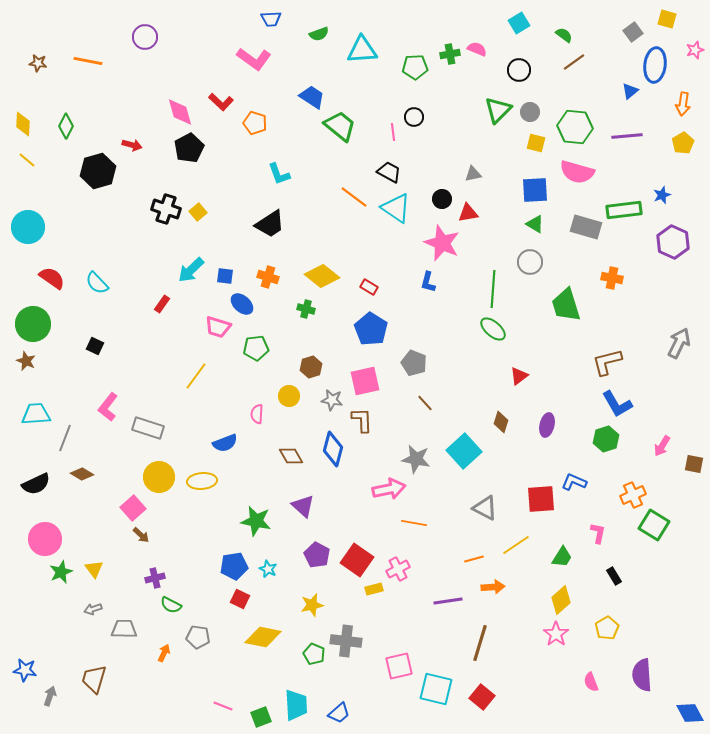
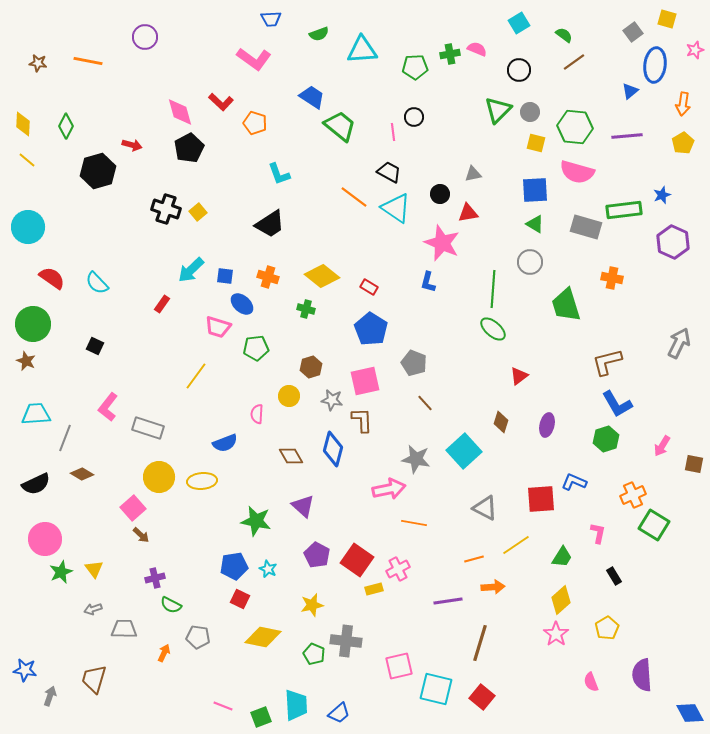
black circle at (442, 199): moved 2 px left, 5 px up
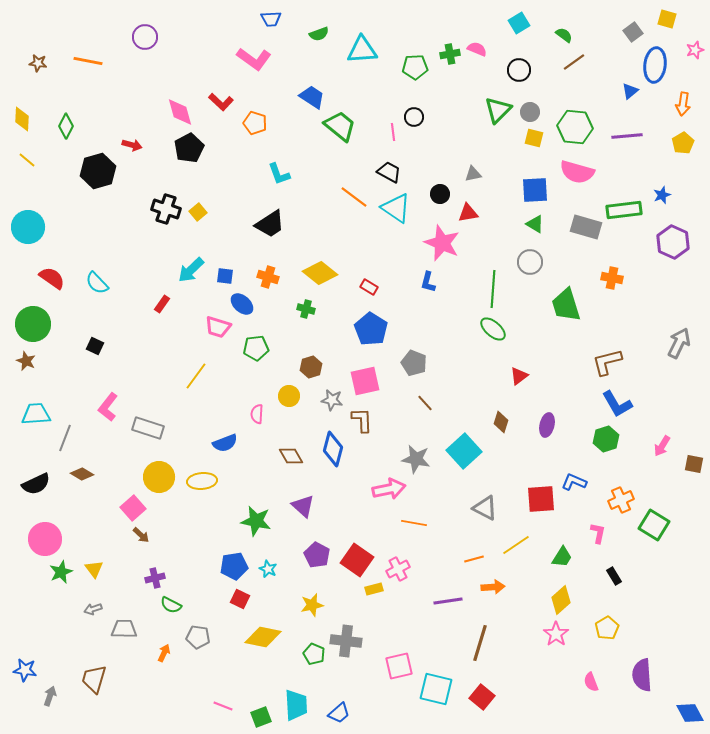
yellow diamond at (23, 124): moved 1 px left, 5 px up
yellow square at (536, 143): moved 2 px left, 5 px up
yellow diamond at (322, 276): moved 2 px left, 3 px up
orange cross at (633, 495): moved 12 px left, 5 px down
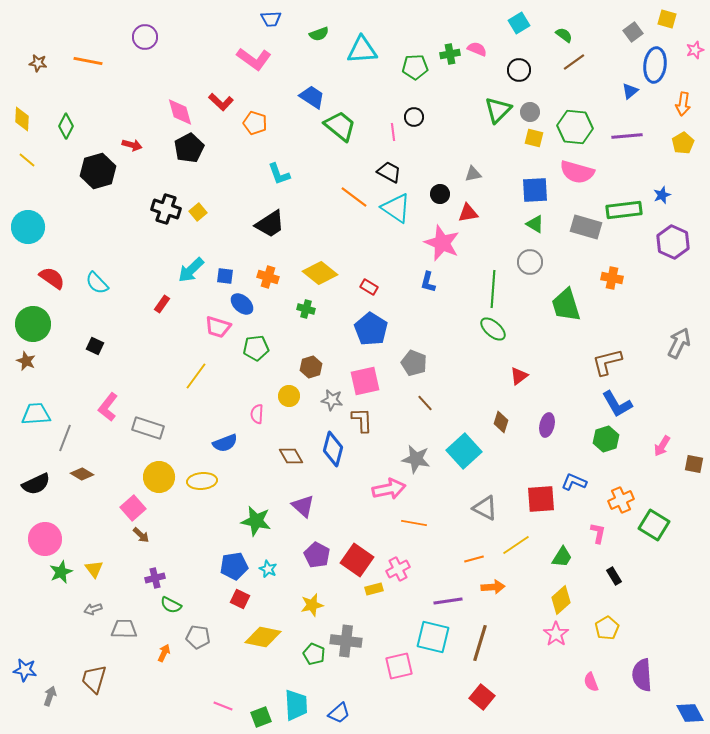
cyan square at (436, 689): moved 3 px left, 52 px up
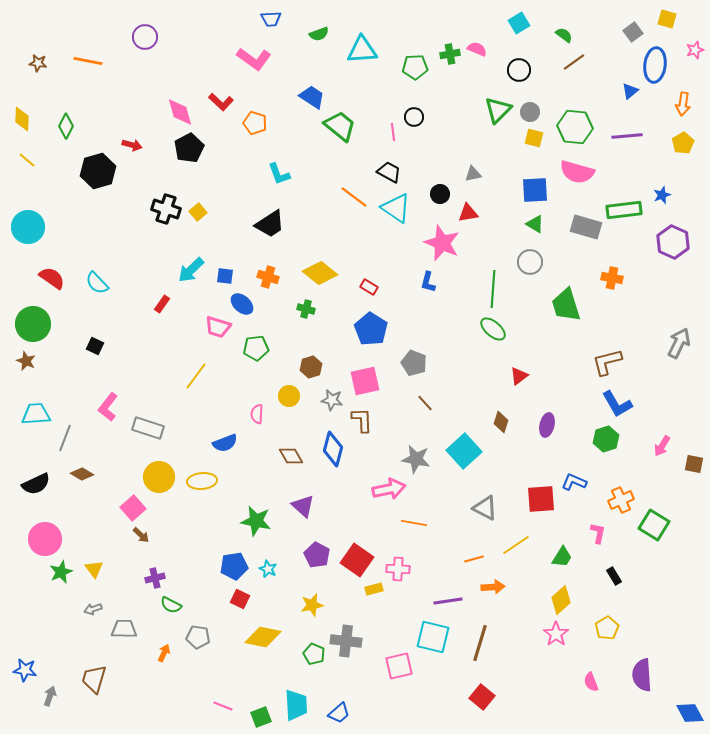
pink cross at (398, 569): rotated 30 degrees clockwise
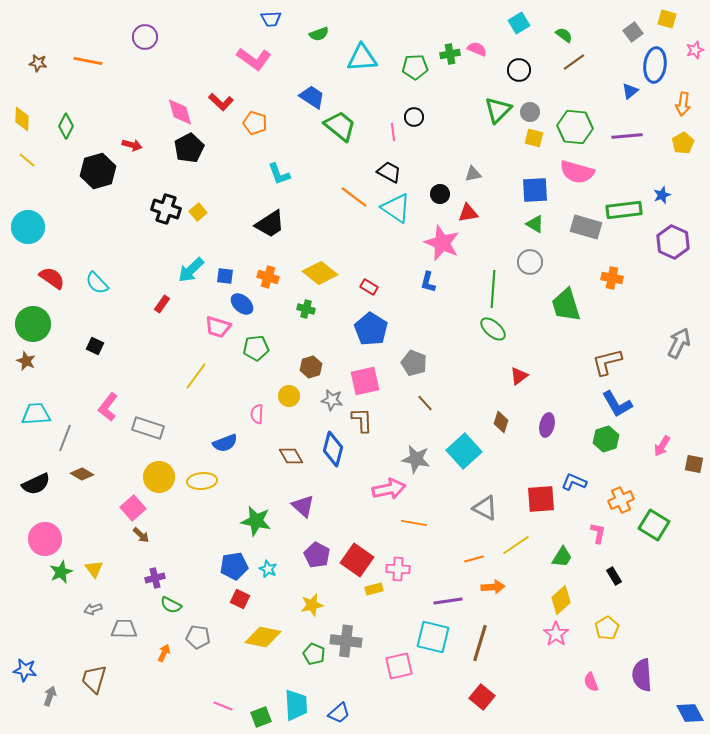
cyan triangle at (362, 50): moved 8 px down
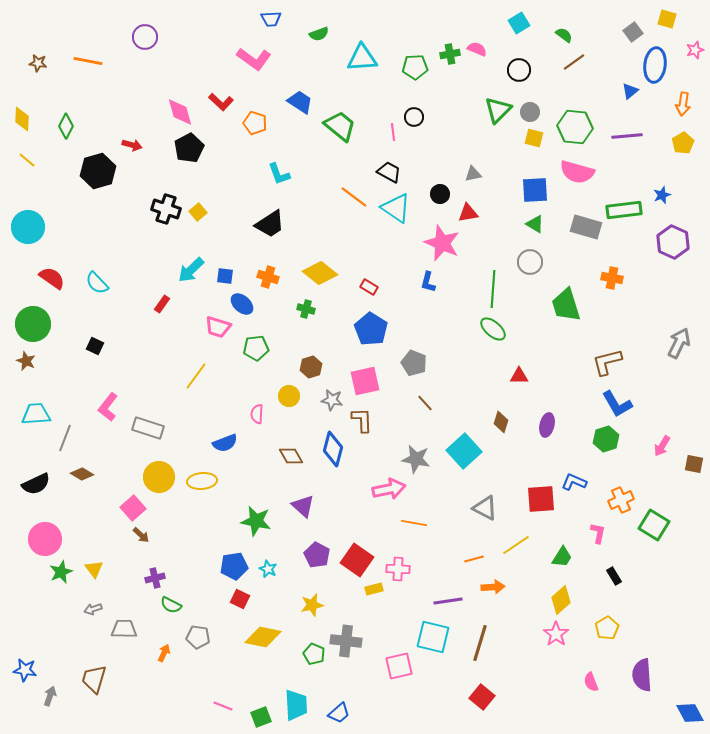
blue trapezoid at (312, 97): moved 12 px left, 5 px down
red triangle at (519, 376): rotated 36 degrees clockwise
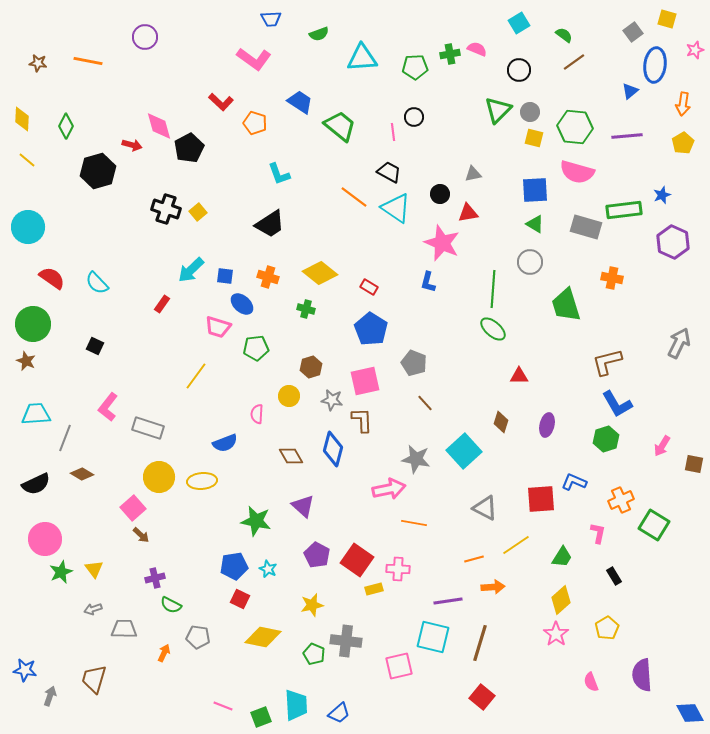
pink diamond at (180, 112): moved 21 px left, 14 px down
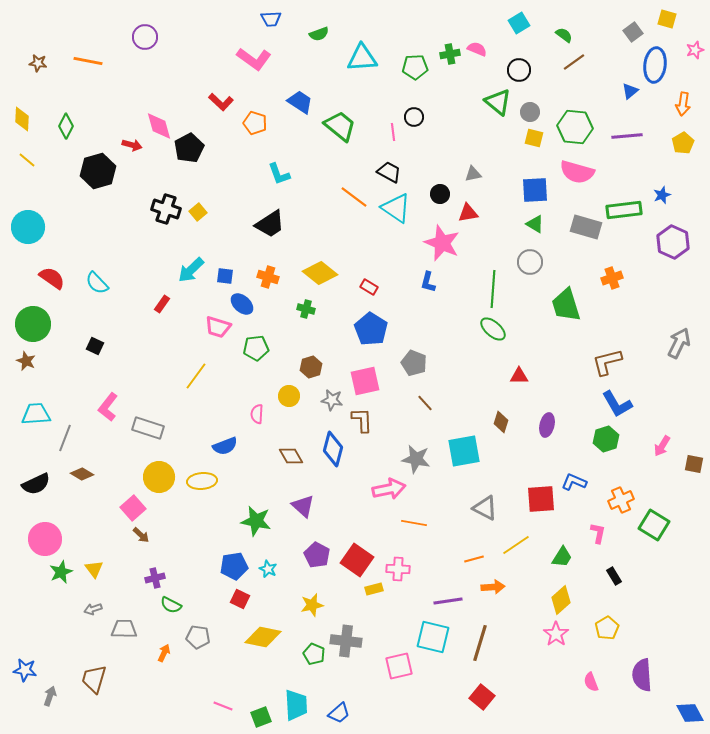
green triangle at (498, 110): moved 8 px up; rotated 36 degrees counterclockwise
orange cross at (612, 278): rotated 30 degrees counterclockwise
blue semicircle at (225, 443): moved 3 px down
cyan square at (464, 451): rotated 32 degrees clockwise
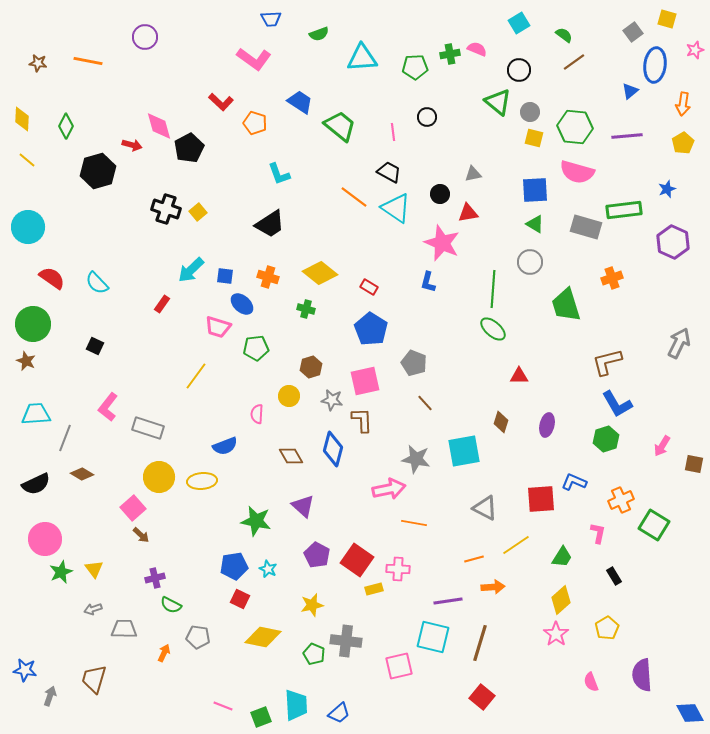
black circle at (414, 117): moved 13 px right
blue star at (662, 195): moved 5 px right, 6 px up
